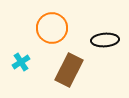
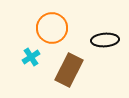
cyan cross: moved 10 px right, 5 px up
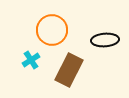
orange circle: moved 2 px down
cyan cross: moved 3 px down
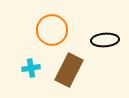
cyan cross: moved 8 px down; rotated 24 degrees clockwise
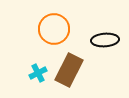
orange circle: moved 2 px right, 1 px up
cyan cross: moved 7 px right, 5 px down; rotated 18 degrees counterclockwise
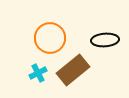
orange circle: moved 4 px left, 9 px down
brown rectangle: moved 4 px right; rotated 24 degrees clockwise
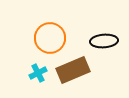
black ellipse: moved 1 px left, 1 px down
brown rectangle: rotated 16 degrees clockwise
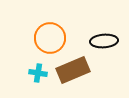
cyan cross: rotated 36 degrees clockwise
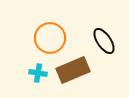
black ellipse: rotated 60 degrees clockwise
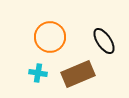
orange circle: moved 1 px up
brown rectangle: moved 5 px right, 4 px down
